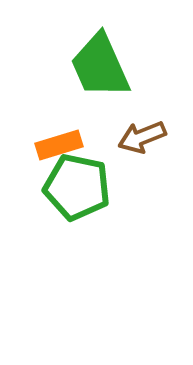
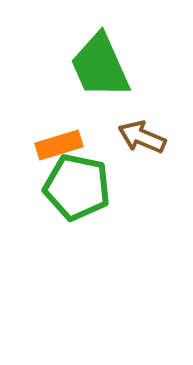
brown arrow: rotated 45 degrees clockwise
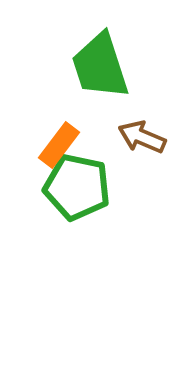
green trapezoid: rotated 6 degrees clockwise
orange rectangle: rotated 36 degrees counterclockwise
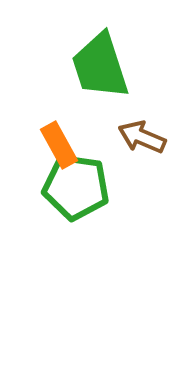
orange rectangle: rotated 66 degrees counterclockwise
green pentagon: moved 1 px left; rotated 4 degrees counterclockwise
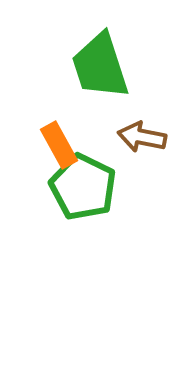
brown arrow: rotated 12 degrees counterclockwise
green pentagon: moved 7 px right; rotated 18 degrees clockwise
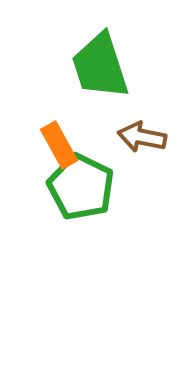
green pentagon: moved 2 px left
